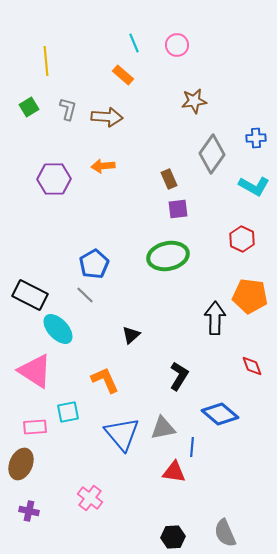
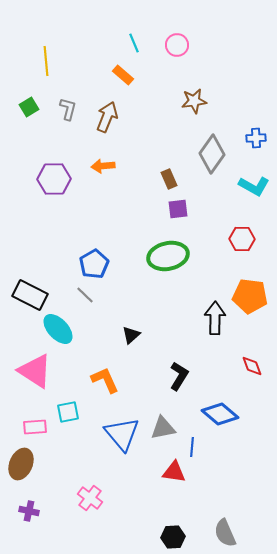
brown arrow: rotated 72 degrees counterclockwise
red hexagon: rotated 25 degrees counterclockwise
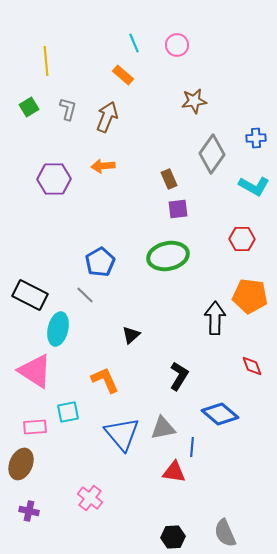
blue pentagon: moved 6 px right, 2 px up
cyan ellipse: rotated 56 degrees clockwise
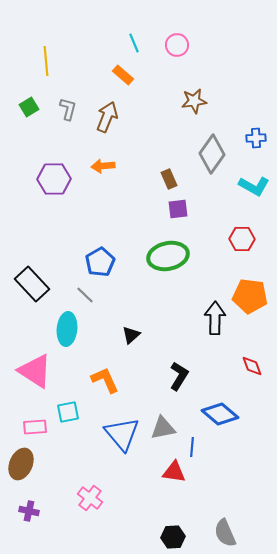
black rectangle: moved 2 px right, 11 px up; rotated 20 degrees clockwise
cyan ellipse: moved 9 px right; rotated 8 degrees counterclockwise
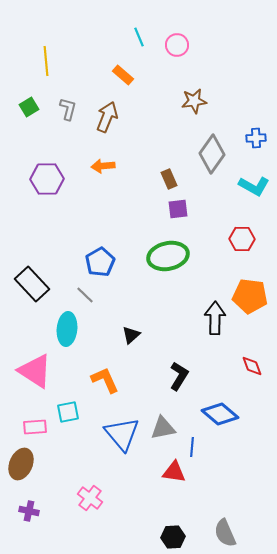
cyan line: moved 5 px right, 6 px up
purple hexagon: moved 7 px left
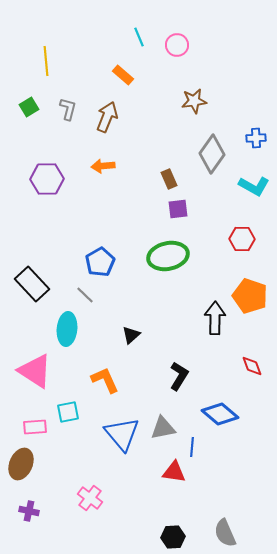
orange pentagon: rotated 12 degrees clockwise
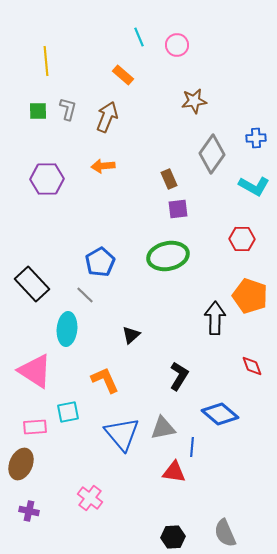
green square: moved 9 px right, 4 px down; rotated 30 degrees clockwise
